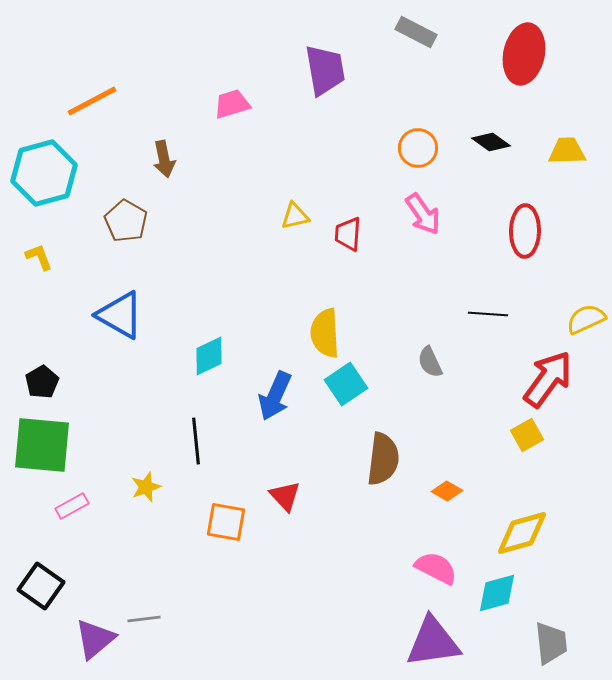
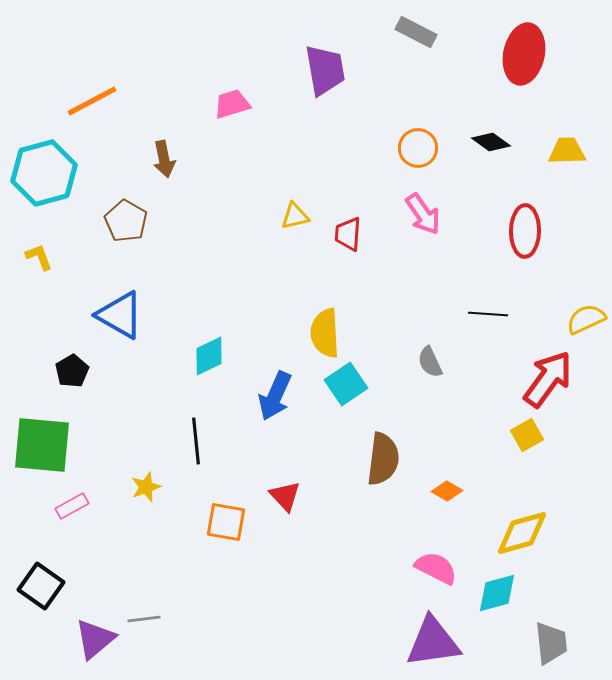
black pentagon at (42, 382): moved 30 px right, 11 px up
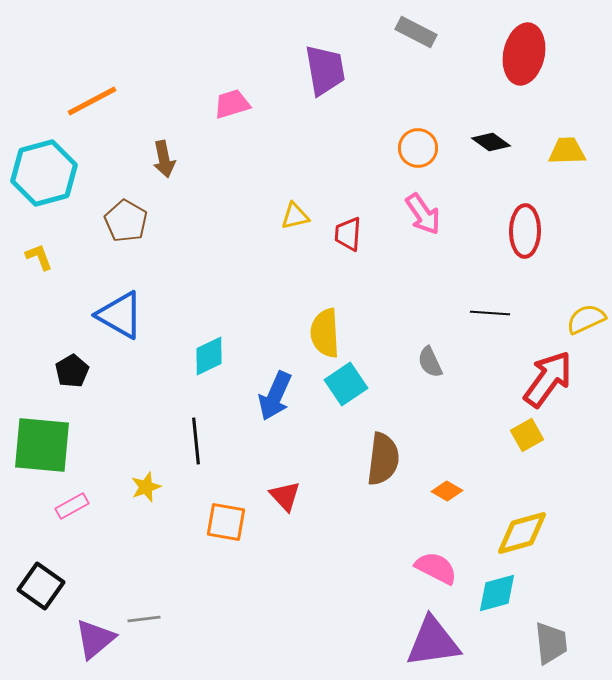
black line at (488, 314): moved 2 px right, 1 px up
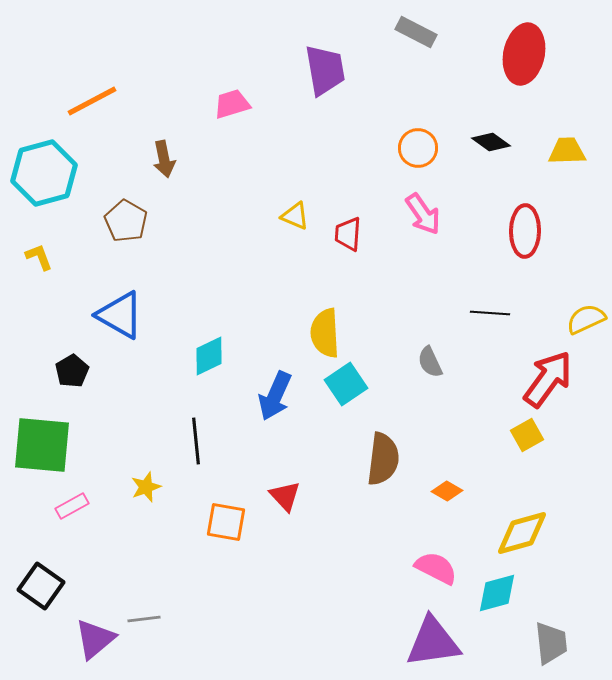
yellow triangle at (295, 216): rotated 36 degrees clockwise
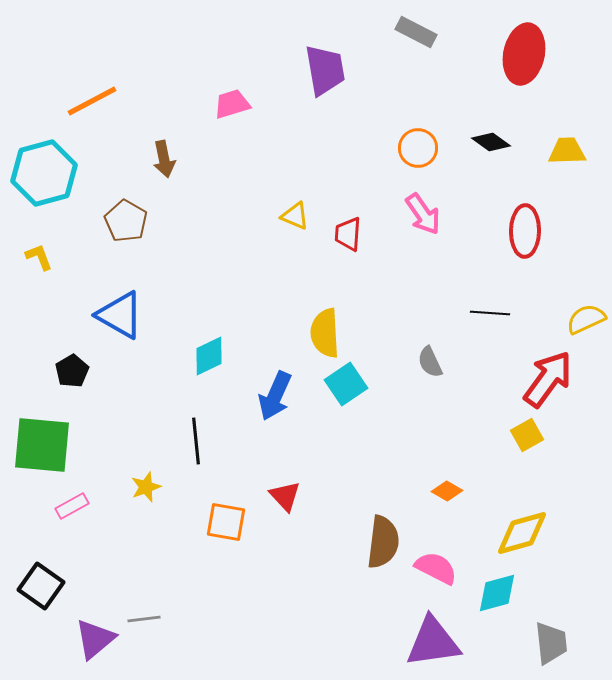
brown semicircle at (383, 459): moved 83 px down
